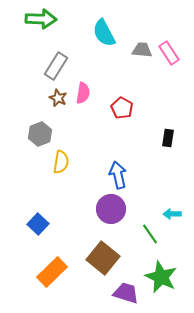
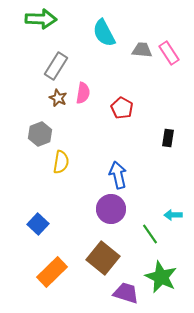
cyan arrow: moved 1 px right, 1 px down
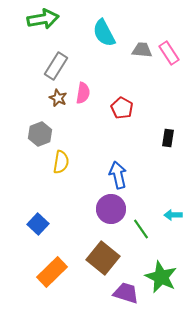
green arrow: moved 2 px right; rotated 12 degrees counterclockwise
green line: moved 9 px left, 5 px up
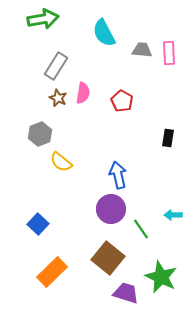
pink rectangle: rotated 30 degrees clockwise
red pentagon: moved 7 px up
yellow semicircle: rotated 120 degrees clockwise
brown square: moved 5 px right
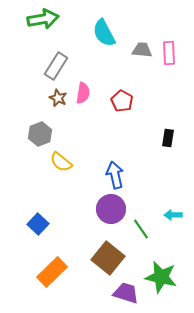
blue arrow: moved 3 px left
green star: rotated 12 degrees counterclockwise
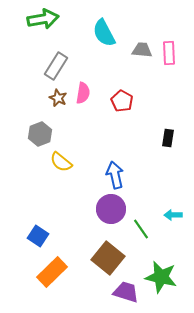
blue square: moved 12 px down; rotated 10 degrees counterclockwise
purple trapezoid: moved 1 px up
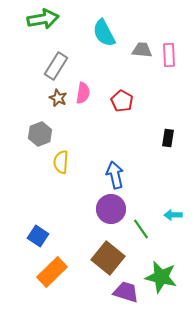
pink rectangle: moved 2 px down
yellow semicircle: rotated 55 degrees clockwise
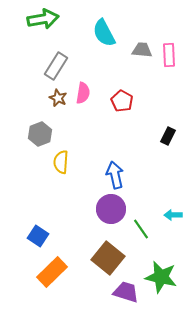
black rectangle: moved 2 px up; rotated 18 degrees clockwise
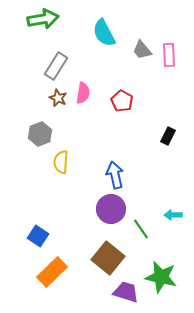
gray trapezoid: rotated 135 degrees counterclockwise
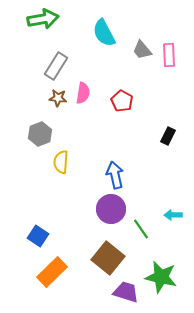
brown star: rotated 18 degrees counterclockwise
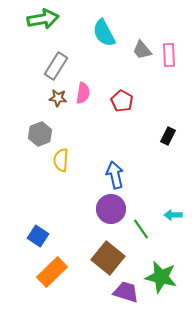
yellow semicircle: moved 2 px up
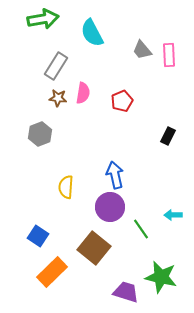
cyan semicircle: moved 12 px left
red pentagon: rotated 20 degrees clockwise
yellow semicircle: moved 5 px right, 27 px down
purple circle: moved 1 px left, 2 px up
brown square: moved 14 px left, 10 px up
